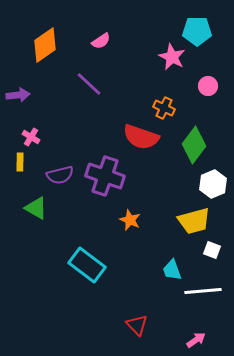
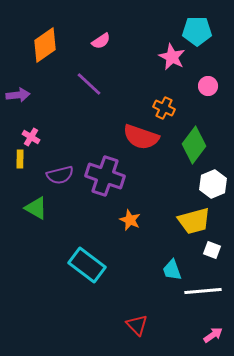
yellow rectangle: moved 3 px up
pink arrow: moved 17 px right, 5 px up
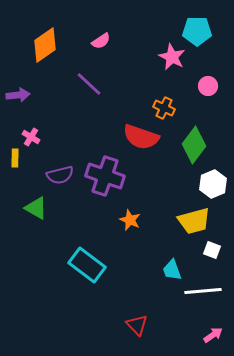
yellow rectangle: moved 5 px left, 1 px up
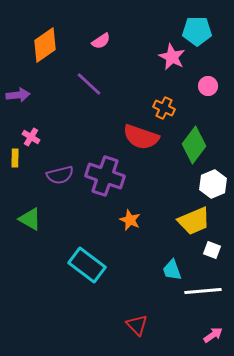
green triangle: moved 6 px left, 11 px down
yellow trapezoid: rotated 8 degrees counterclockwise
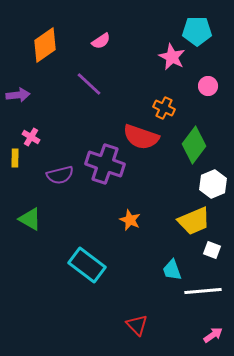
purple cross: moved 12 px up
